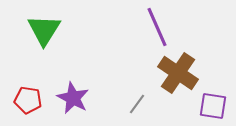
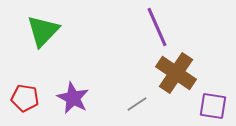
green triangle: moved 1 px left, 1 px down; rotated 12 degrees clockwise
brown cross: moved 2 px left
red pentagon: moved 3 px left, 2 px up
gray line: rotated 20 degrees clockwise
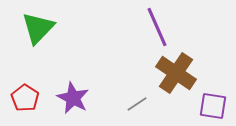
green triangle: moved 5 px left, 3 px up
red pentagon: rotated 24 degrees clockwise
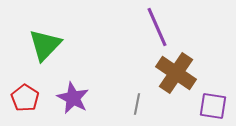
green triangle: moved 7 px right, 17 px down
gray line: rotated 45 degrees counterclockwise
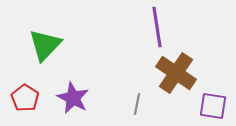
purple line: rotated 15 degrees clockwise
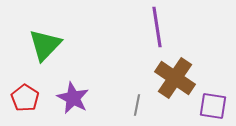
brown cross: moved 1 px left, 5 px down
gray line: moved 1 px down
